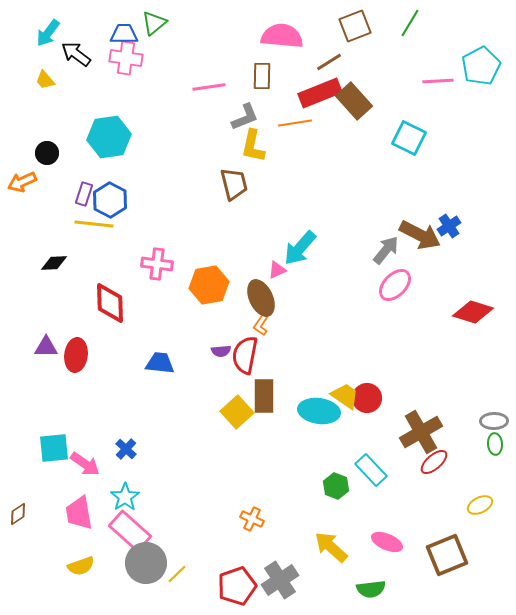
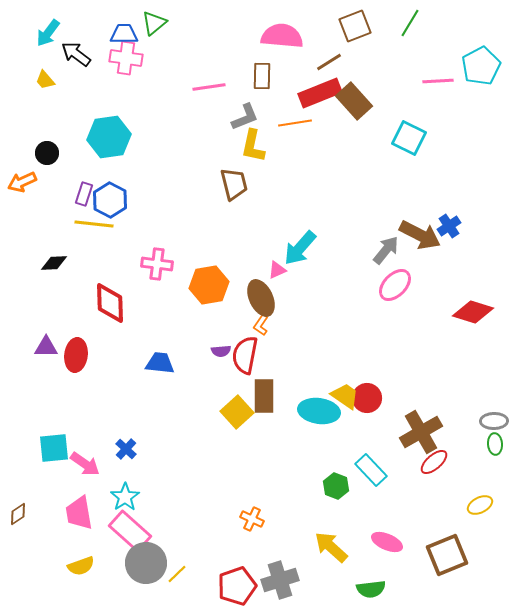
gray cross at (280, 580): rotated 15 degrees clockwise
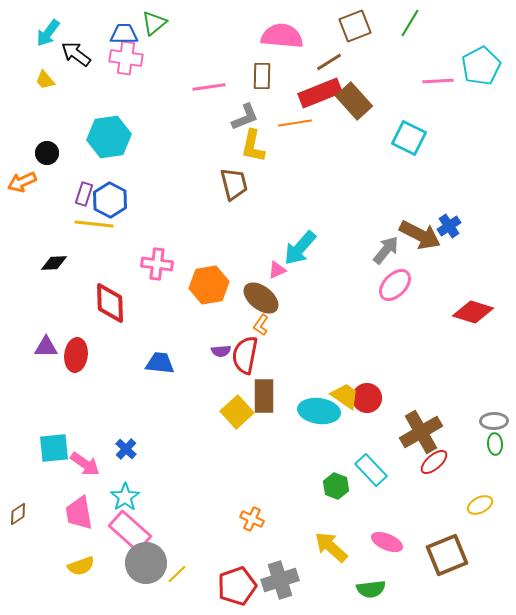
brown ellipse at (261, 298): rotated 27 degrees counterclockwise
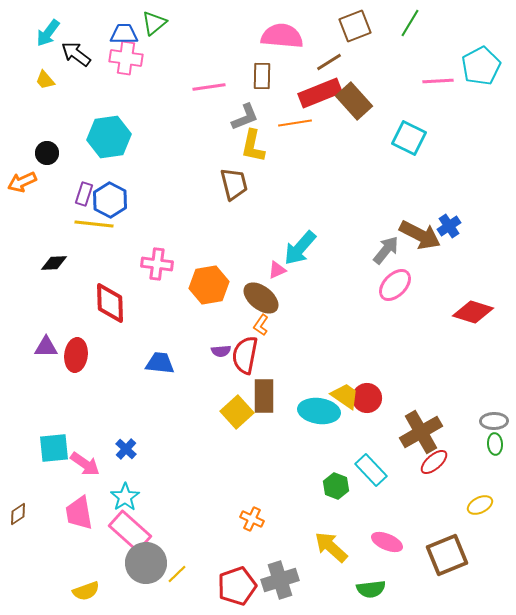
yellow semicircle at (81, 566): moved 5 px right, 25 px down
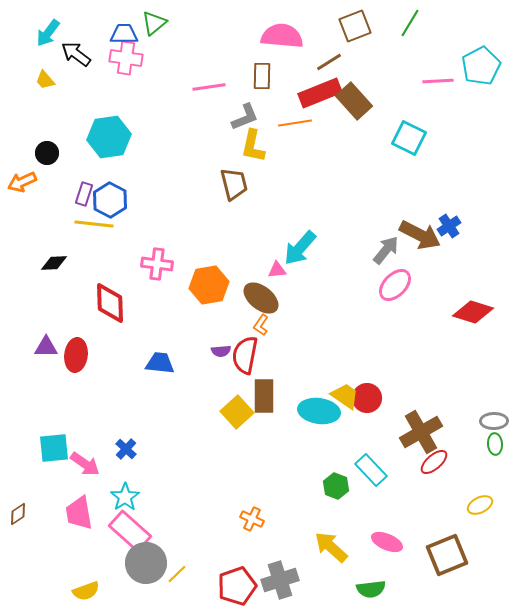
pink triangle at (277, 270): rotated 18 degrees clockwise
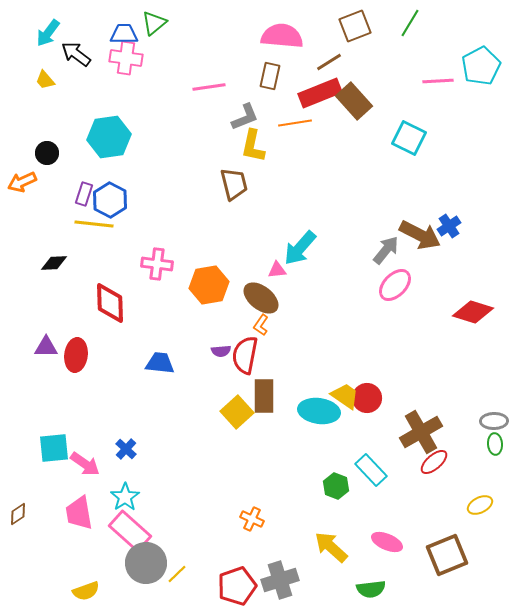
brown rectangle at (262, 76): moved 8 px right; rotated 12 degrees clockwise
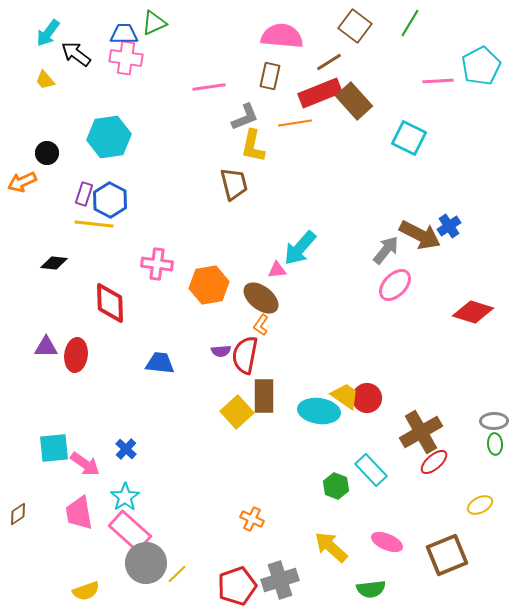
green triangle at (154, 23): rotated 16 degrees clockwise
brown square at (355, 26): rotated 32 degrees counterclockwise
black diamond at (54, 263): rotated 8 degrees clockwise
